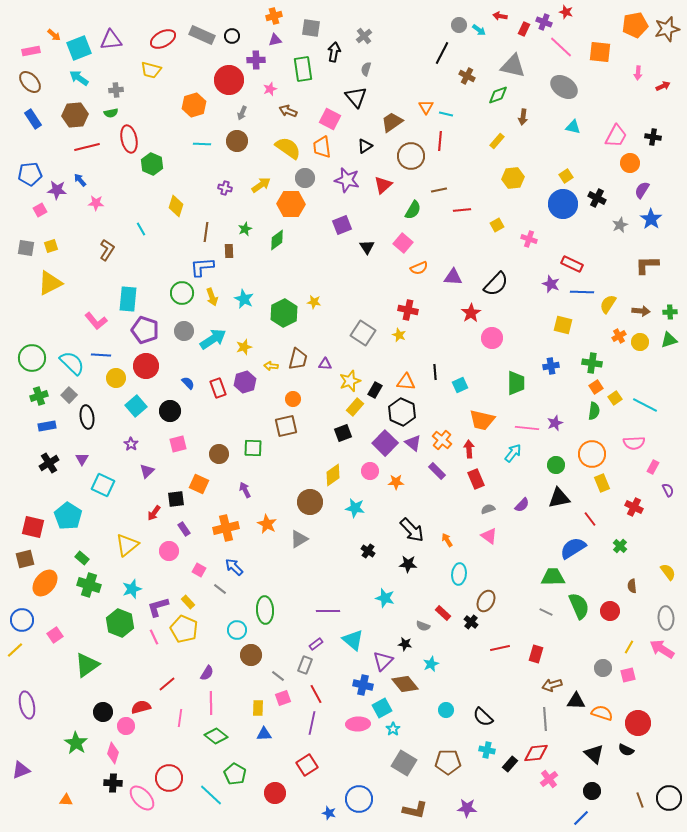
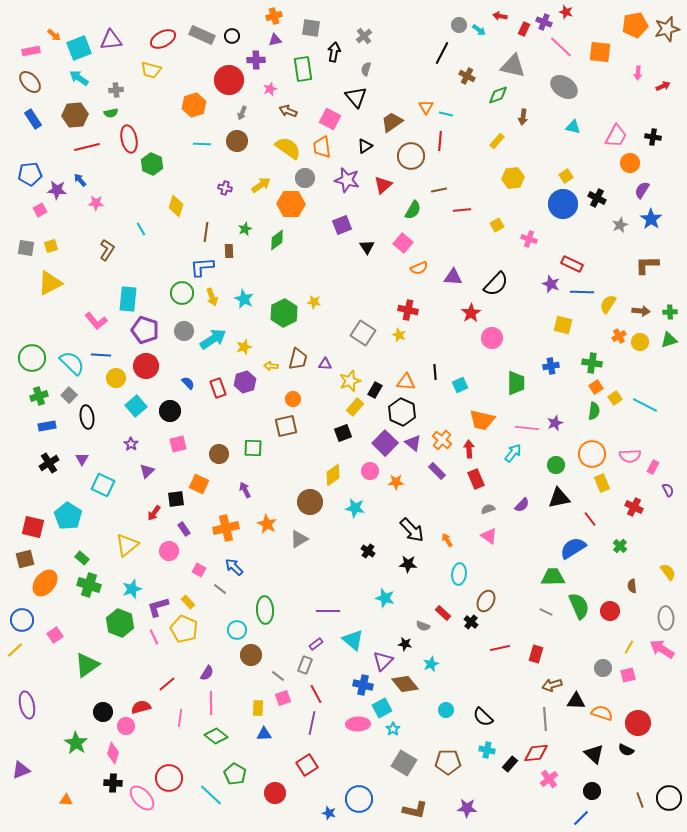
pink semicircle at (634, 443): moved 4 px left, 13 px down
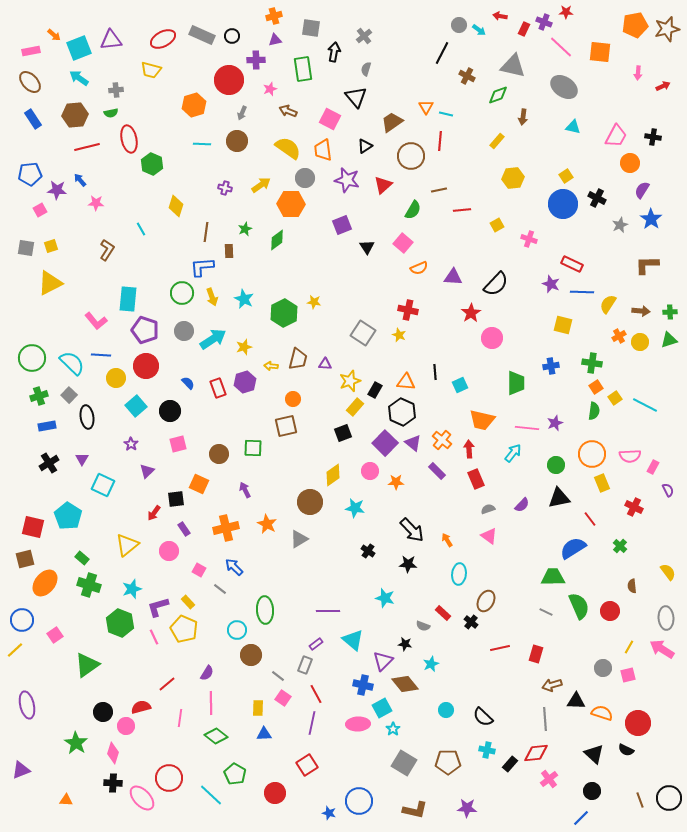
red star at (566, 12): rotated 16 degrees counterclockwise
orange trapezoid at (322, 147): moved 1 px right, 3 px down
pink square at (283, 698): rotated 35 degrees counterclockwise
blue circle at (359, 799): moved 2 px down
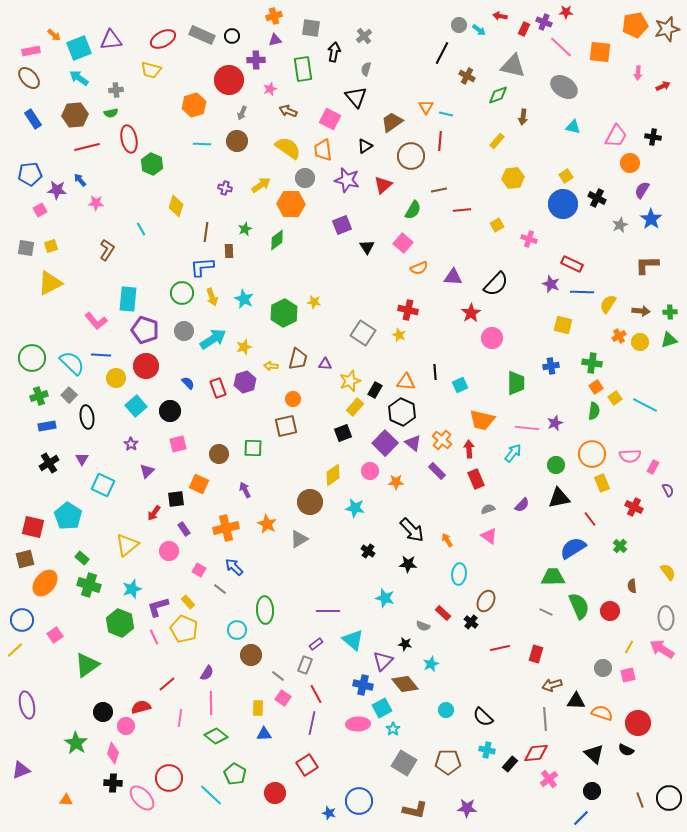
brown ellipse at (30, 82): moved 1 px left, 4 px up
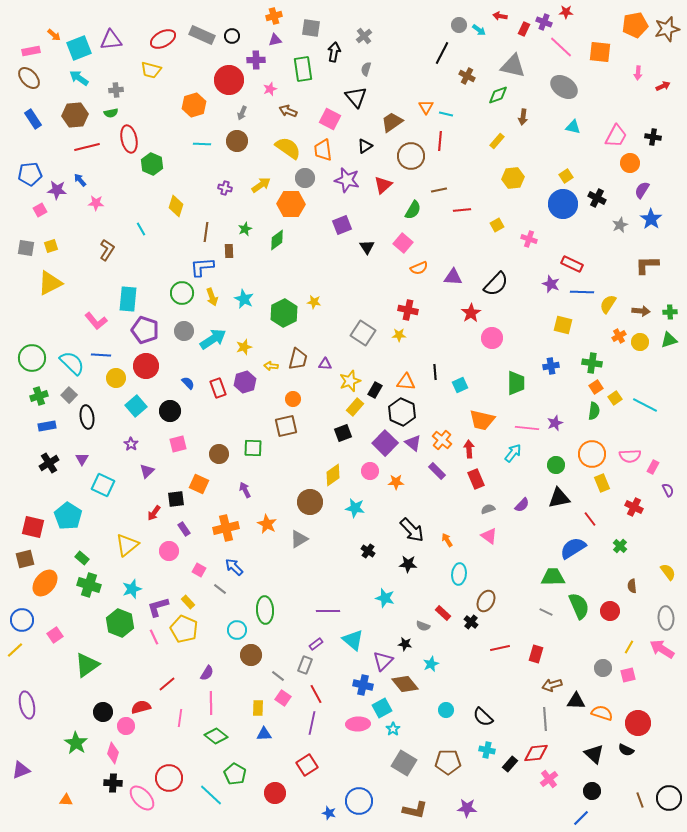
yellow star at (399, 335): rotated 24 degrees counterclockwise
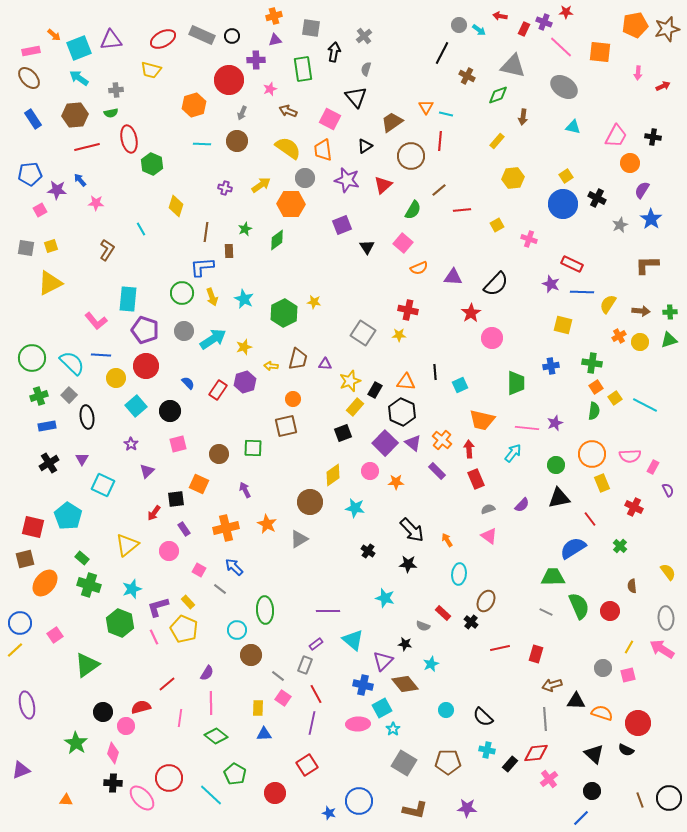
brown line at (439, 190): rotated 28 degrees counterclockwise
red rectangle at (218, 388): moved 2 px down; rotated 54 degrees clockwise
blue circle at (22, 620): moved 2 px left, 3 px down
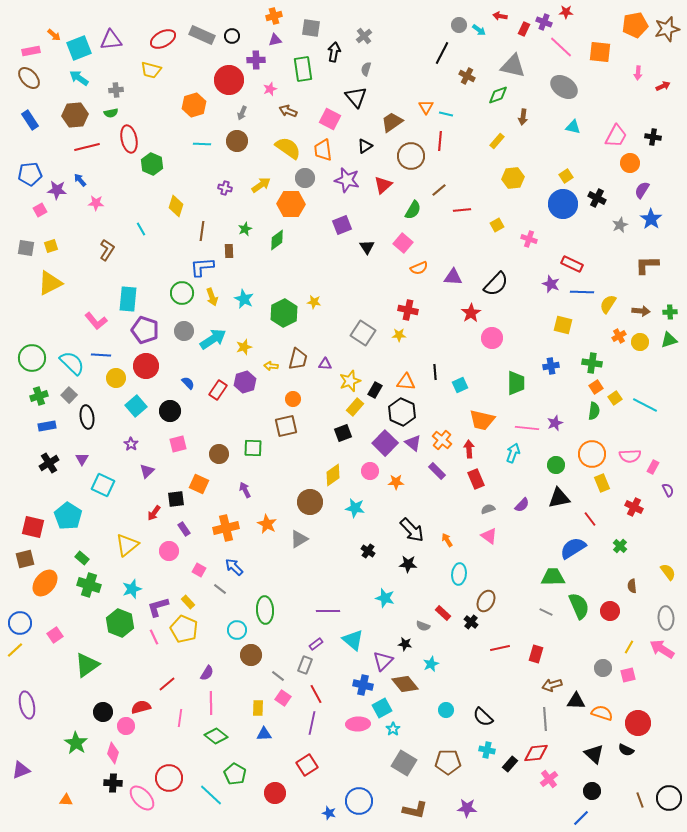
blue rectangle at (33, 119): moved 3 px left, 1 px down
brown line at (206, 232): moved 4 px left, 1 px up
cyan arrow at (513, 453): rotated 18 degrees counterclockwise
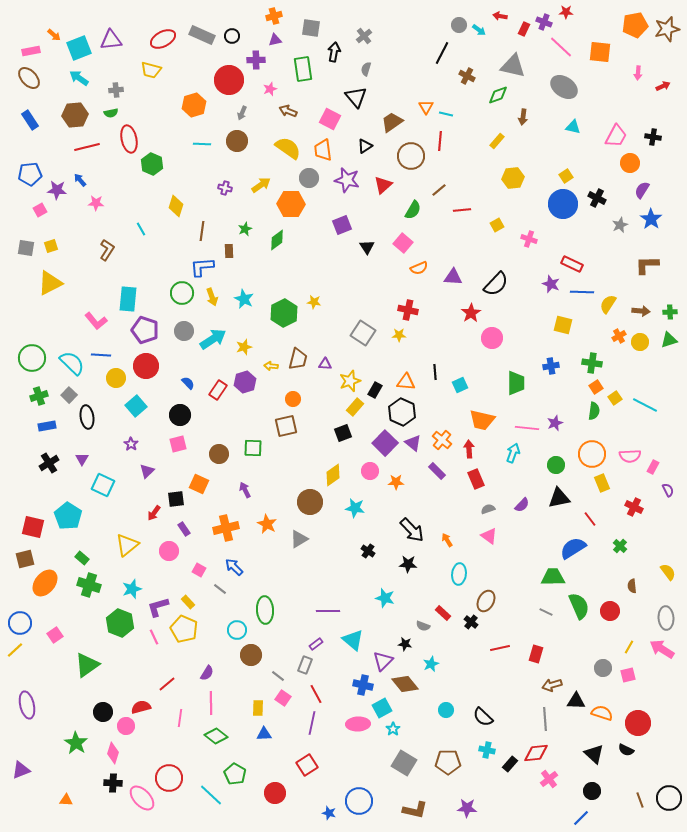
gray circle at (305, 178): moved 4 px right
black circle at (170, 411): moved 10 px right, 4 px down
